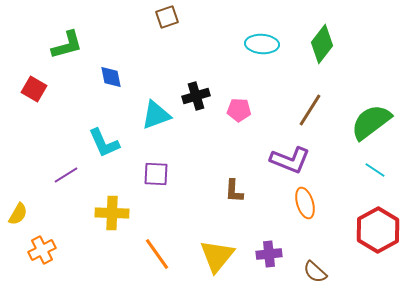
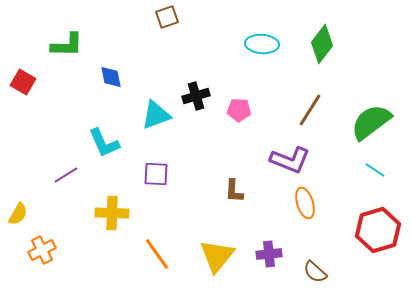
green L-shape: rotated 16 degrees clockwise
red square: moved 11 px left, 7 px up
red hexagon: rotated 12 degrees clockwise
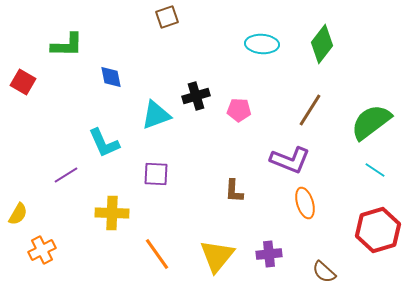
brown semicircle: moved 9 px right
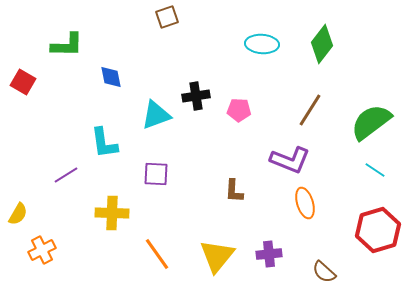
black cross: rotated 8 degrees clockwise
cyan L-shape: rotated 16 degrees clockwise
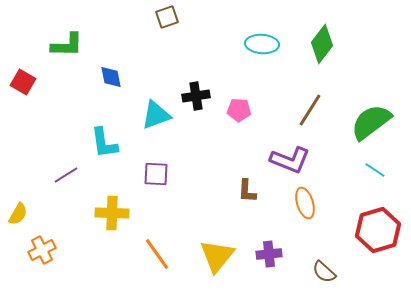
brown L-shape: moved 13 px right
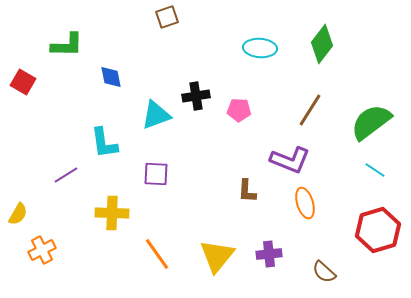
cyan ellipse: moved 2 px left, 4 px down
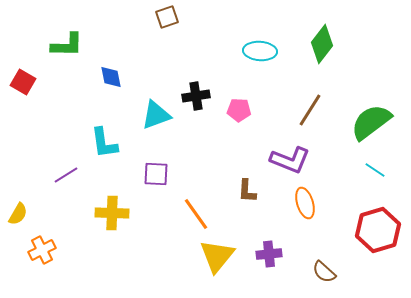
cyan ellipse: moved 3 px down
orange line: moved 39 px right, 40 px up
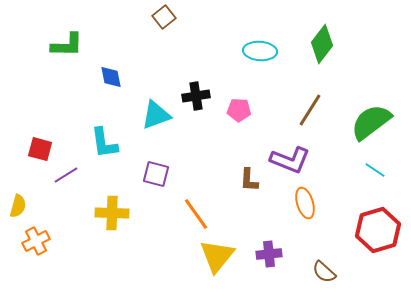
brown square: moved 3 px left; rotated 20 degrees counterclockwise
red square: moved 17 px right, 67 px down; rotated 15 degrees counterclockwise
purple square: rotated 12 degrees clockwise
brown L-shape: moved 2 px right, 11 px up
yellow semicircle: moved 8 px up; rotated 15 degrees counterclockwise
orange cross: moved 6 px left, 9 px up
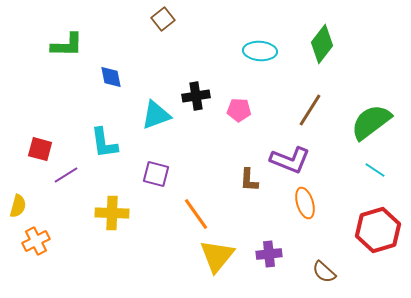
brown square: moved 1 px left, 2 px down
